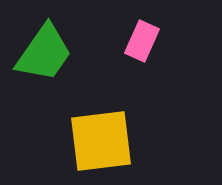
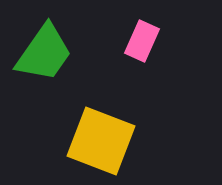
yellow square: rotated 28 degrees clockwise
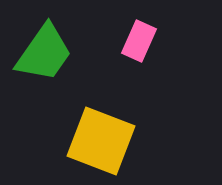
pink rectangle: moved 3 px left
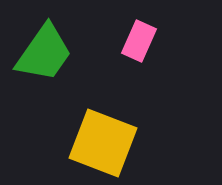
yellow square: moved 2 px right, 2 px down
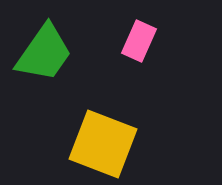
yellow square: moved 1 px down
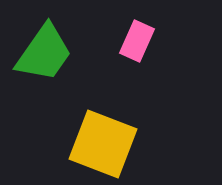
pink rectangle: moved 2 px left
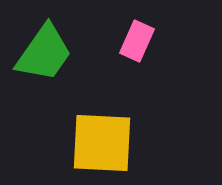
yellow square: moved 1 px left, 1 px up; rotated 18 degrees counterclockwise
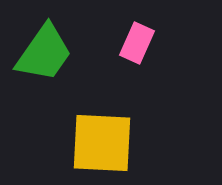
pink rectangle: moved 2 px down
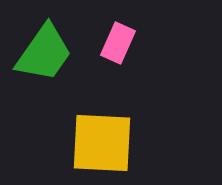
pink rectangle: moved 19 px left
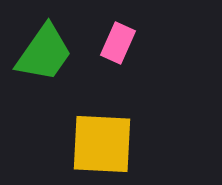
yellow square: moved 1 px down
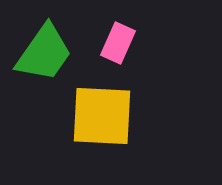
yellow square: moved 28 px up
